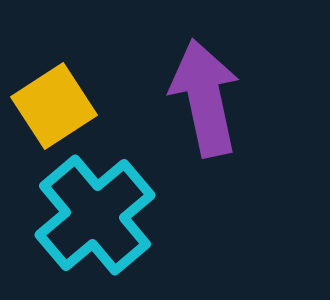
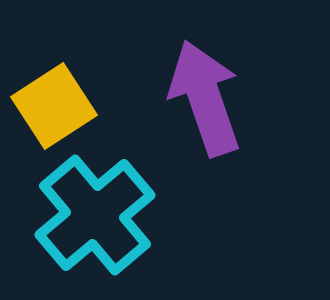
purple arrow: rotated 7 degrees counterclockwise
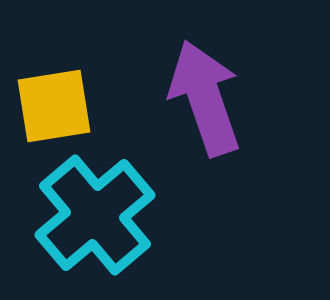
yellow square: rotated 24 degrees clockwise
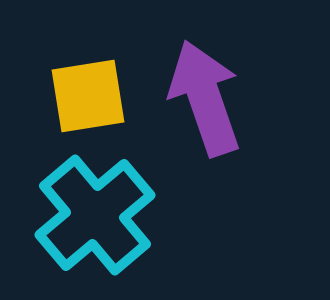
yellow square: moved 34 px right, 10 px up
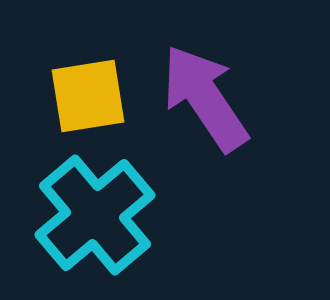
purple arrow: rotated 15 degrees counterclockwise
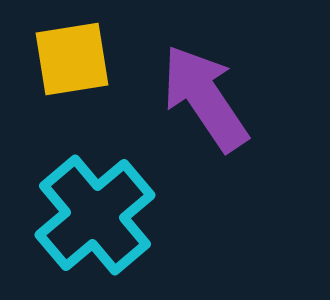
yellow square: moved 16 px left, 37 px up
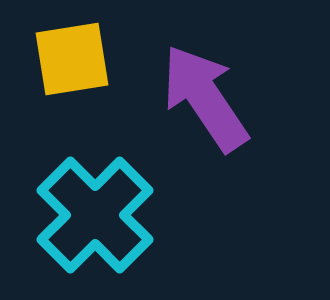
cyan cross: rotated 5 degrees counterclockwise
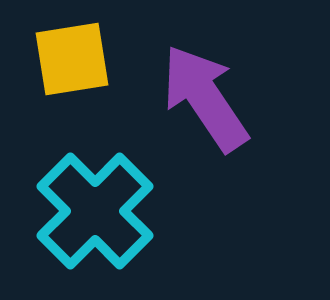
cyan cross: moved 4 px up
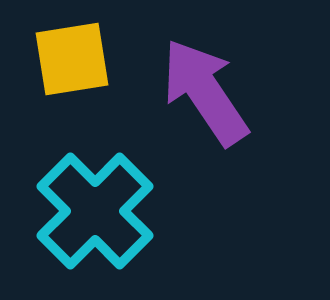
purple arrow: moved 6 px up
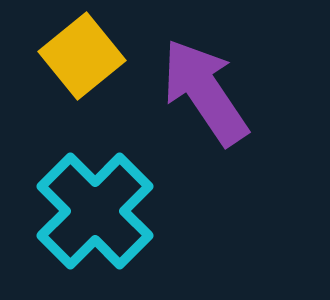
yellow square: moved 10 px right, 3 px up; rotated 30 degrees counterclockwise
